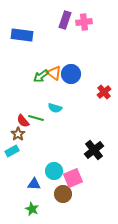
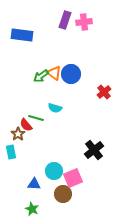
red semicircle: moved 3 px right, 4 px down
cyan rectangle: moved 1 px left, 1 px down; rotated 72 degrees counterclockwise
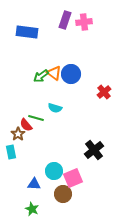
blue rectangle: moved 5 px right, 3 px up
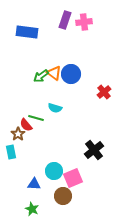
brown circle: moved 2 px down
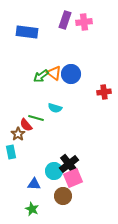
red cross: rotated 32 degrees clockwise
black cross: moved 25 px left, 14 px down
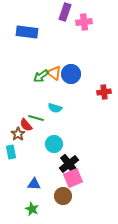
purple rectangle: moved 8 px up
cyan circle: moved 27 px up
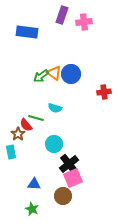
purple rectangle: moved 3 px left, 3 px down
